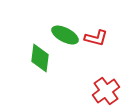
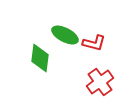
red L-shape: moved 2 px left, 5 px down
red cross: moved 6 px left, 9 px up
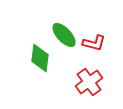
green ellipse: moved 1 px left; rotated 20 degrees clockwise
red cross: moved 11 px left
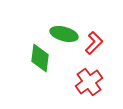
green ellipse: moved 1 px up; rotated 32 degrees counterclockwise
red L-shape: rotated 60 degrees counterclockwise
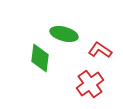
red L-shape: moved 6 px right, 7 px down; rotated 100 degrees counterclockwise
red cross: moved 1 px right, 2 px down
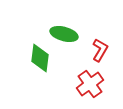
red L-shape: rotated 85 degrees clockwise
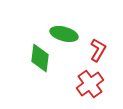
red L-shape: moved 2 px left
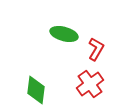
red L-shape: moved 2 px left, 1 px up
green diamond: moved 4 px left, 32 px down
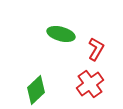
green ellipse: moved 3 px left
green diamond: rotated 40 degrees clockwise
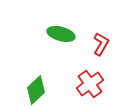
red L-shape: moved 5 px right, 5 px up
